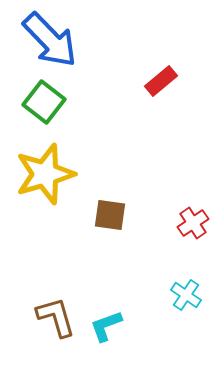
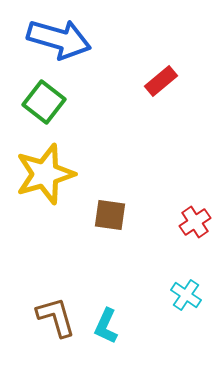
blue arrow: moved 9 px right, 1 px up; rotated 30 degrees counterclockwise
red cross: moved 2 px right, 1 px up
cyan L-shape: rotated 45 degrees counterclockwise
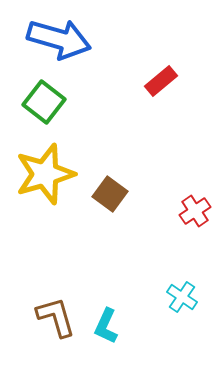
brown square: moved 21 px up; rotated 28 degrees clockwise
red cross: moved 11 px up
cyan cross: moved 4 px left, 2 px down
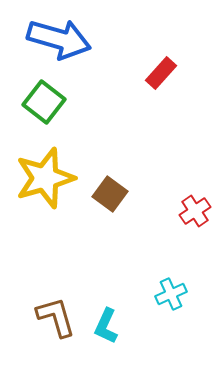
red rectangle: moved 8 px up; rotated 8 degrees counterclockwise
yellow star: moved 4 px down
cyan cross: moved 11 px left, 3 px up; rotated 32 degrees clockwise
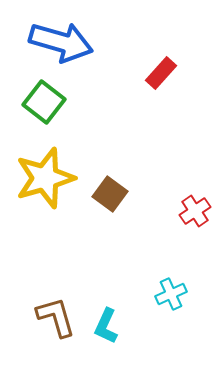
blue arrow: moved 2 px right, 3 px down
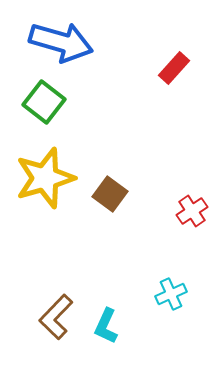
red rectangle: moved 13 px right, 5 px up
red cross: moved 3 px left
brown L-shape: rotated 120 degrees counterclockwise
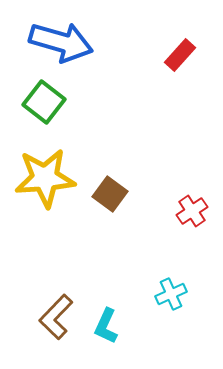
red rectangle: moved 6 px right, 13 px up
yellow star: rotated 12 degrees clockwise
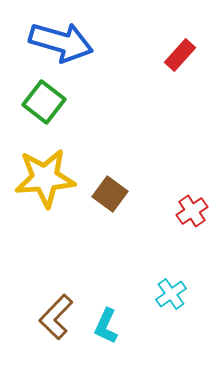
cyan cross: rotated 12 degrees counterclockwise
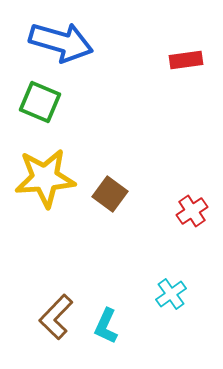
red rectangle: moved 6 px right, 5 px down; rotated 40 degrees clockwise
green square: moved 4 px left; rotated 15 degrees counterclockwise
